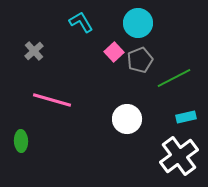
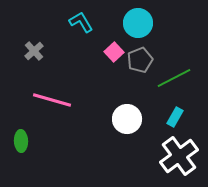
cyan rectangle: moved 11 px left; rotated 48 degrees counterclockwise
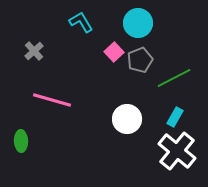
white cross: moved 2 px left, 5 px up; rotated 15 degrees counterclockwise
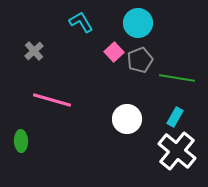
green line: moved 3 px right; rotated 36 degrees clockwise
